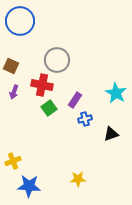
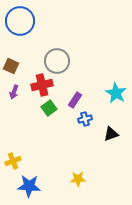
gray circle: moved 1 px down
red cross: rotated 25 degrees counterclockwise
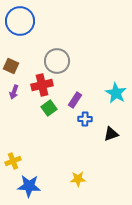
blue cross: rotated 16 degrees clockwise
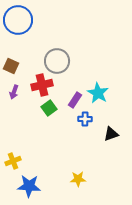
blue circle: moved 2 px left, 1 px up
cyan star: moved 18 px left
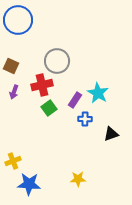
blue star: moved 2 px up
